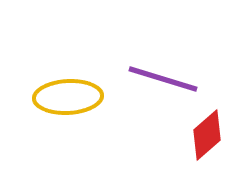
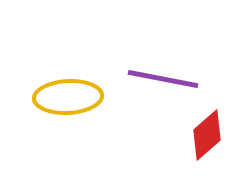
purple line: rotated 6 degrees counterclockwise
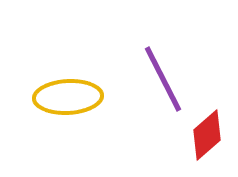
purple line: rotated 52 degrees clockwise
